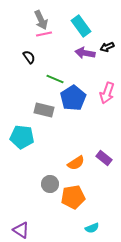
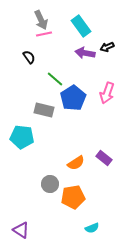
green line: rotated 18 degrees clockwise
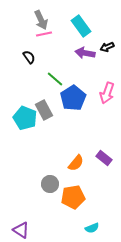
gray rectangle: rotated 48 degrees clockwise
cyan pentagon: moved 3 px right, 19 px up; rotated 15 degrees clockwise
orange semicircle: rotated 18 degrees counterclockwise
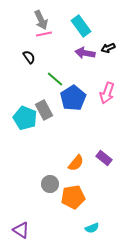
black arrow: moved 1 px right, 1 px down
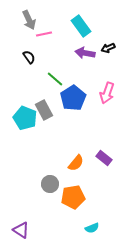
gray arrow: moved 12 px left
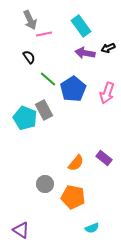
gray arrow: moved 1 px right
green line: moved 7 px left
blue pentagon: moved 9 px up
gray circle: moved 5 px left
orange pentagon: rotated 20 degrees clockwise
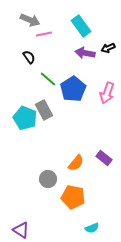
gray arrow: rotated 42 degrees counterclockwise
gray circle: moved 3 px right, 5 px up
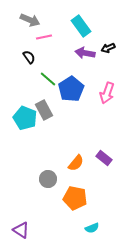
pink line: moved 3 px down
blue pentagon: moved 2 px left
orange pentagon: moved 2 px right, 1 px down
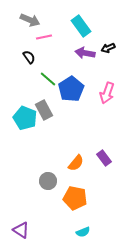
purple rectangle: rotated 14 degrees clockwise
gray circle: moved 2 px down
cyan semicircle: moved 9 px left, 4 px down
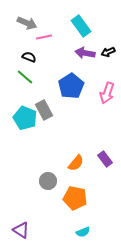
gray arrow: moved 3 px left, 3 px down
black arrow: moved 4 px down
black semicircle: rotated 32 degrees counterclockwise
green line: moved 23 px left, 2 px up
blue pentagon: moved 3 px up
purple rectangle: moved 1 px right, 1 px down
